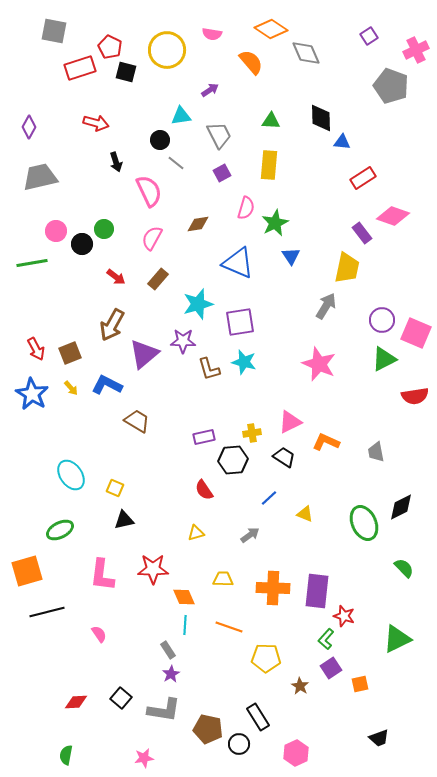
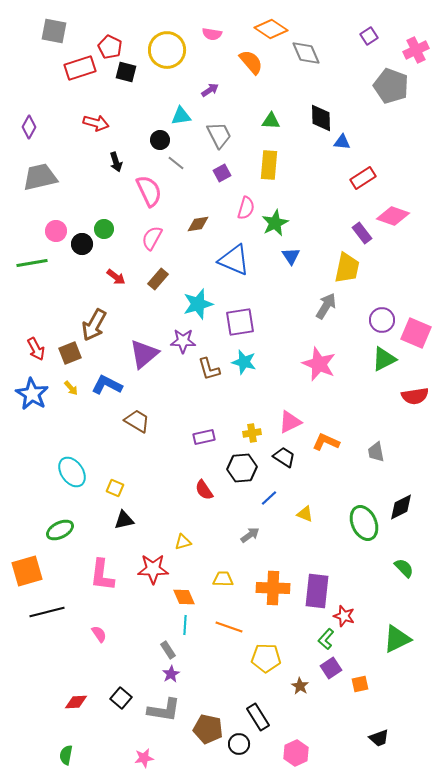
blue triangle at (238, 263): moved 4 px left, 3 px up
brown arrow at (112, 325): moved 18 px left
black hexagon at (233, 460): moved 9 px right, 8 px down
cyan ellipse at (71, 475): moved 1 px right, 3 px up
yellow triangle at (196, 533): moved 13 px left, 9 px down
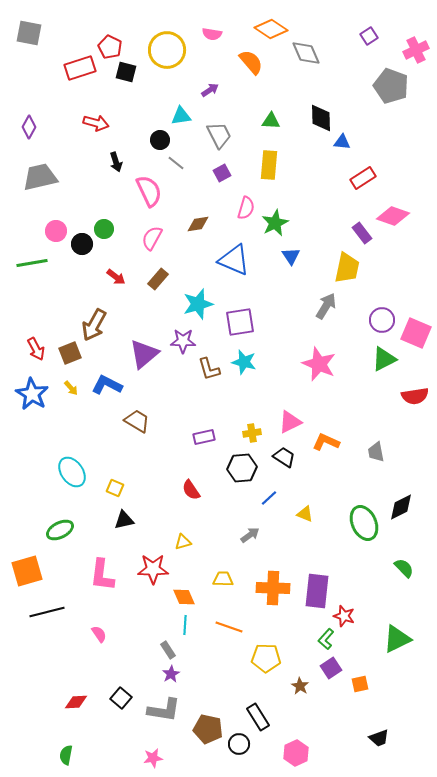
gray square at (54, 31): moved 25 px left, 2 px down
red semicircle at (204, 490): moved 13 px left
pink star at (144, 758): moved 9 px right
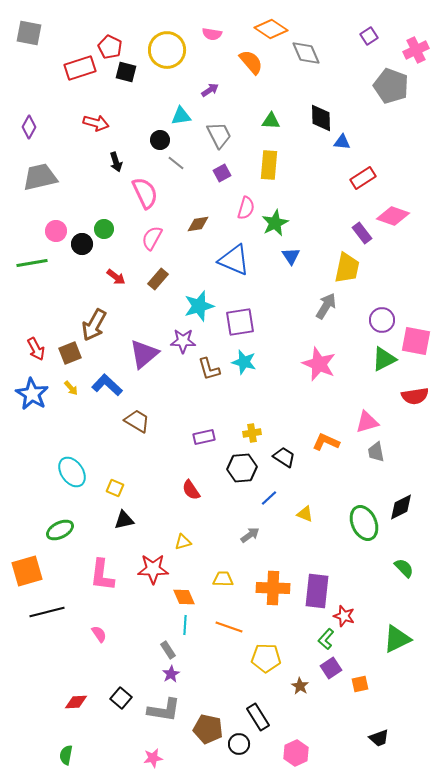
pink semicircle at (149, 191): moved 4 px left, 2 px down
cyan star at (198, 304): moved 1 px right, 2 px down
pink square at (416, 333): moved 8 px down; rotated 12 degrees counterclockwise
blue L-shape at (107, 385): rotated 16 degrees clockwise
pink triangle at (290, 422): moved 77 px right; rotated 10 degrees clockwise
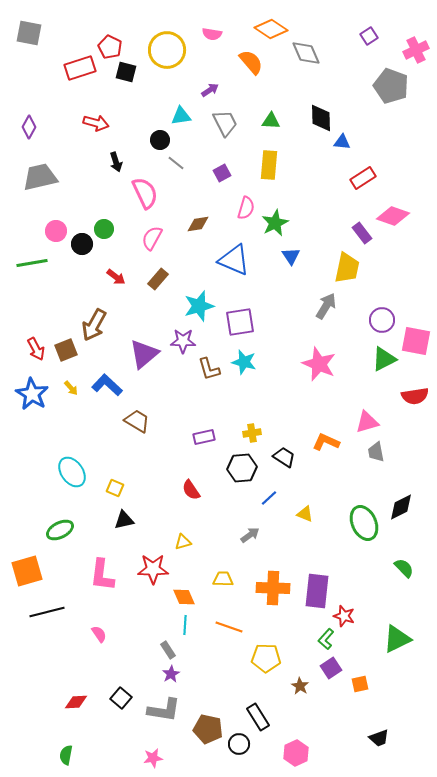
gray trapezoid at (219, 135): moved 6 px right, 12 px up
brown square at (70, 353): moved 4 px left, 3 px up
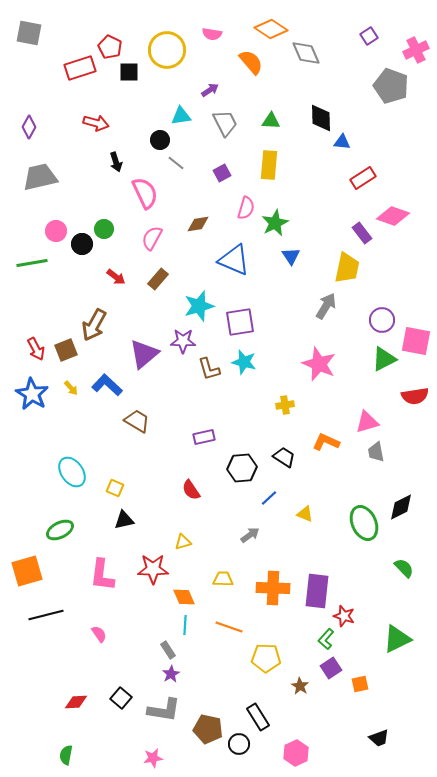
black square at (126, 72): moved 3 px right; rotated 15 degrees counterclockwise
yellow cross at (252, 433): moved 33 px right, 28 px up
black line at (47, 612): moved 1 px left, 3 px down
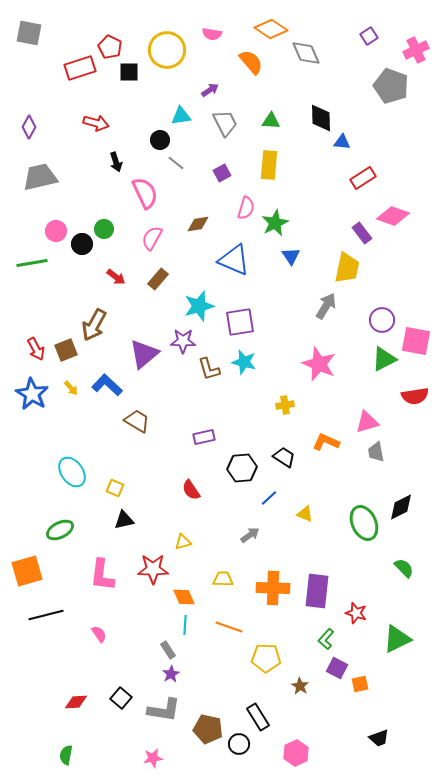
red star at (344, 616): moved 12 px right, 3 px up
purple square at (331, 668): moved 6 px right; rotated 30 degrees counterclockwise
